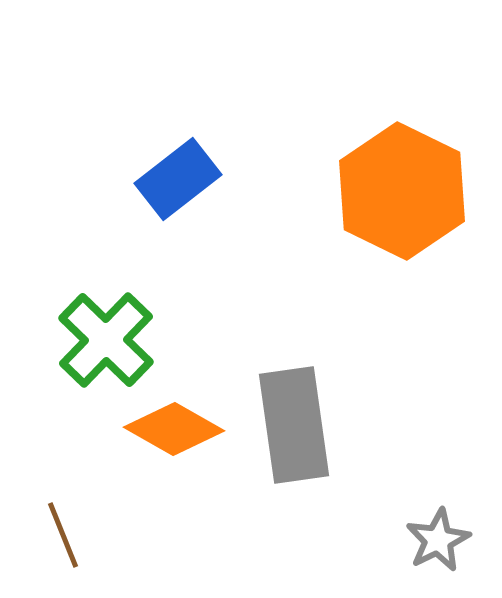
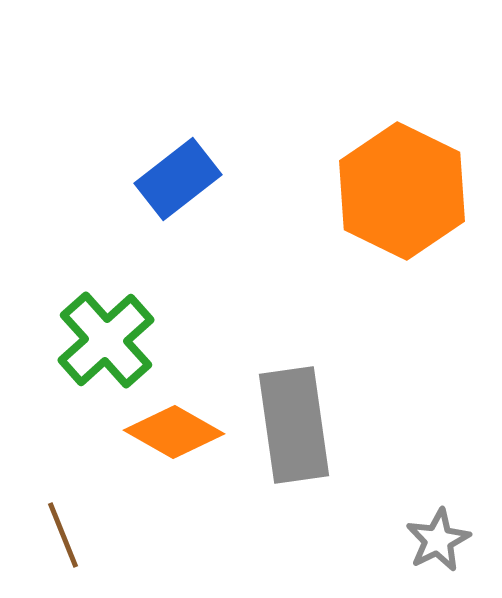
green cross: rotated 4 degrees clockwise
orange diamond: moved 3 px down
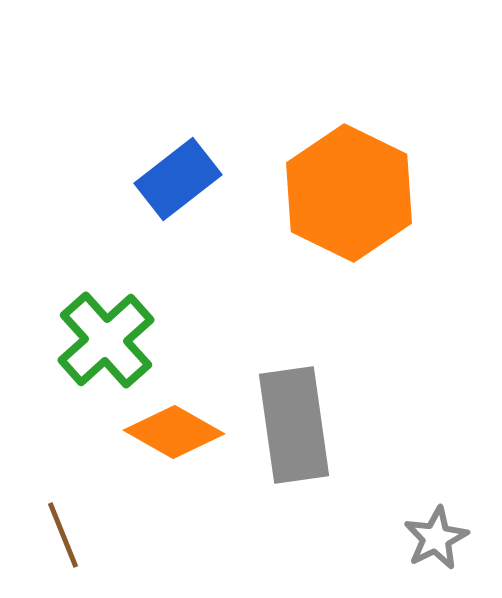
orange hexagon: moved 53 px left, 2 px down
gray star: moved 2 px left, 2 px up
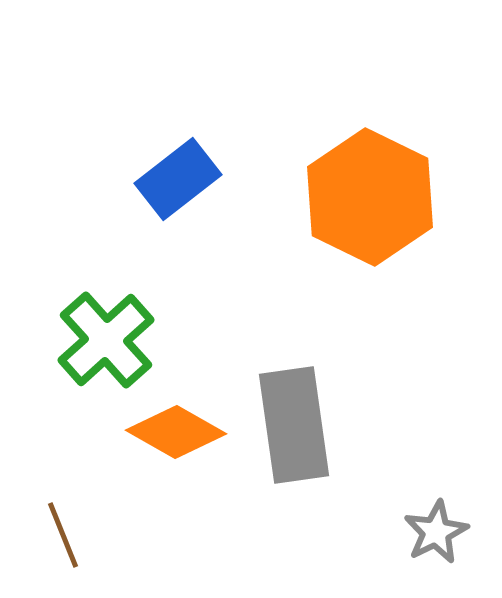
orange hexagon: moved 21 px right, 4 px down
orange diamond: moved 2 px right
gray star: moved 6 px up
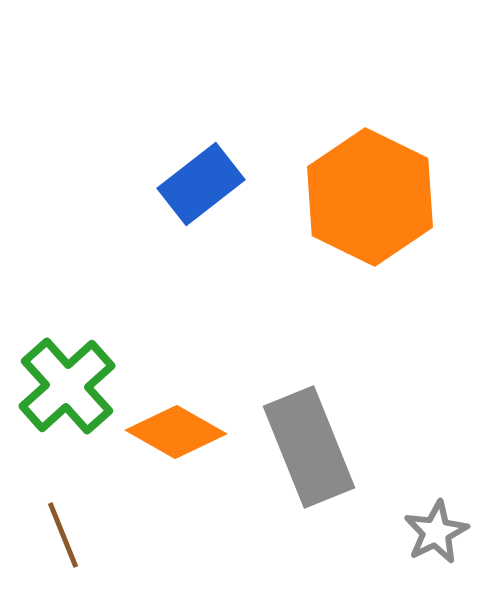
blue rectangle: moved 23 px right, 5 px down
green cross: moved 39 px left, 46 px down
gray rectangle: moved 15 px right, 22 px down; rotated 14 degrees counterclockwise
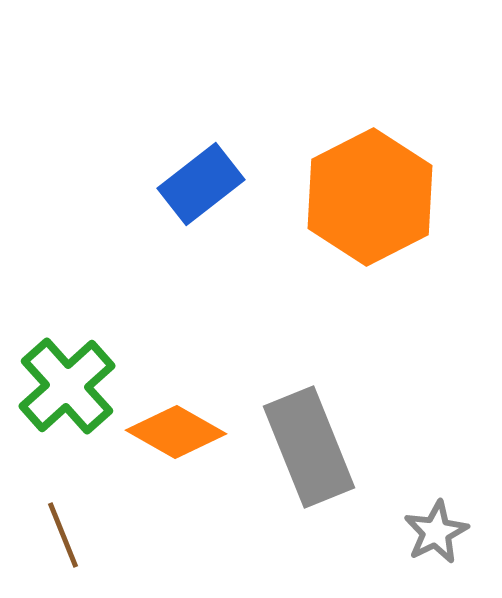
orange hexagon: rotated 7 degrees clockwise
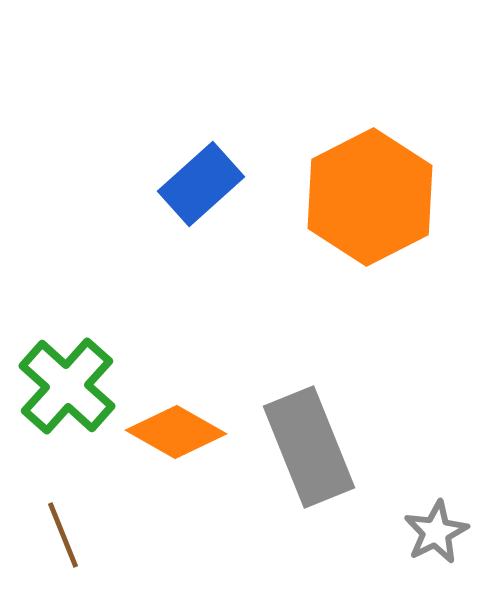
blue rectangle: rotated 4 degrees counterclockwise
green cross: rotated 6 degrees counterclockwise
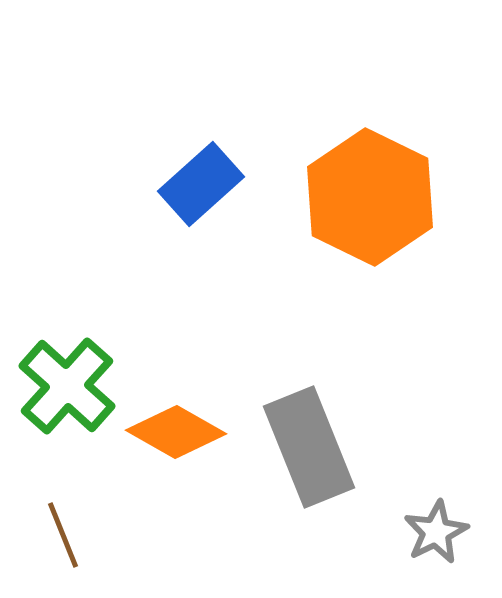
orange hexagon: rotated 7 degrees counterclockwise
